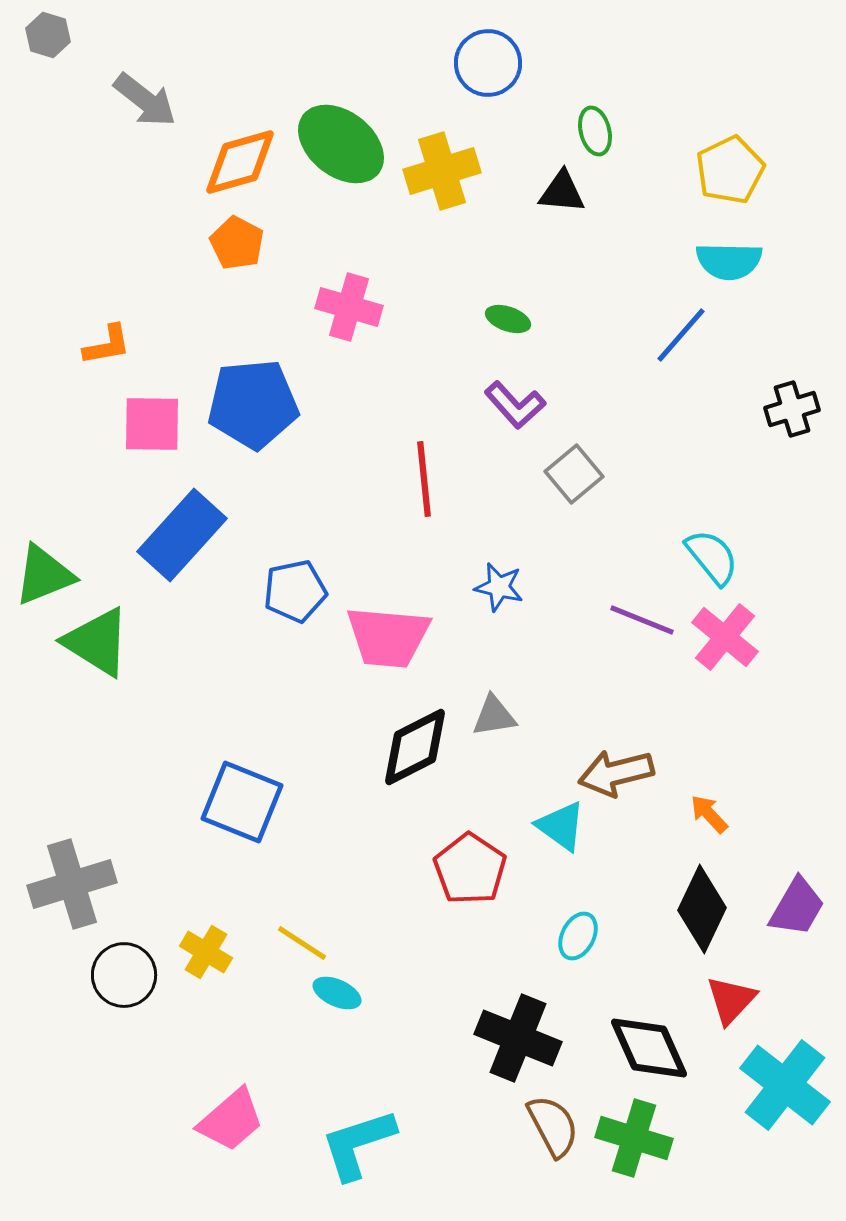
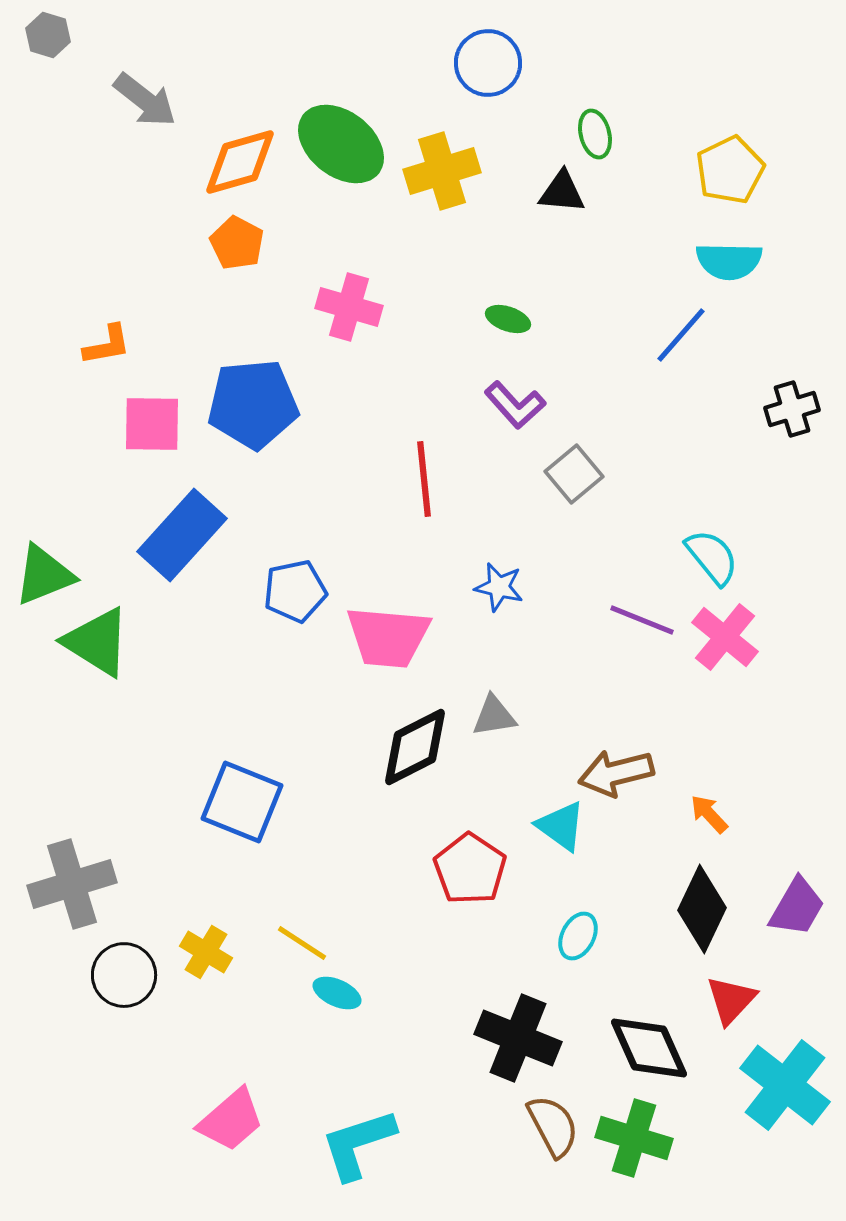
green ellipse at (595, 131): moved 3 px down
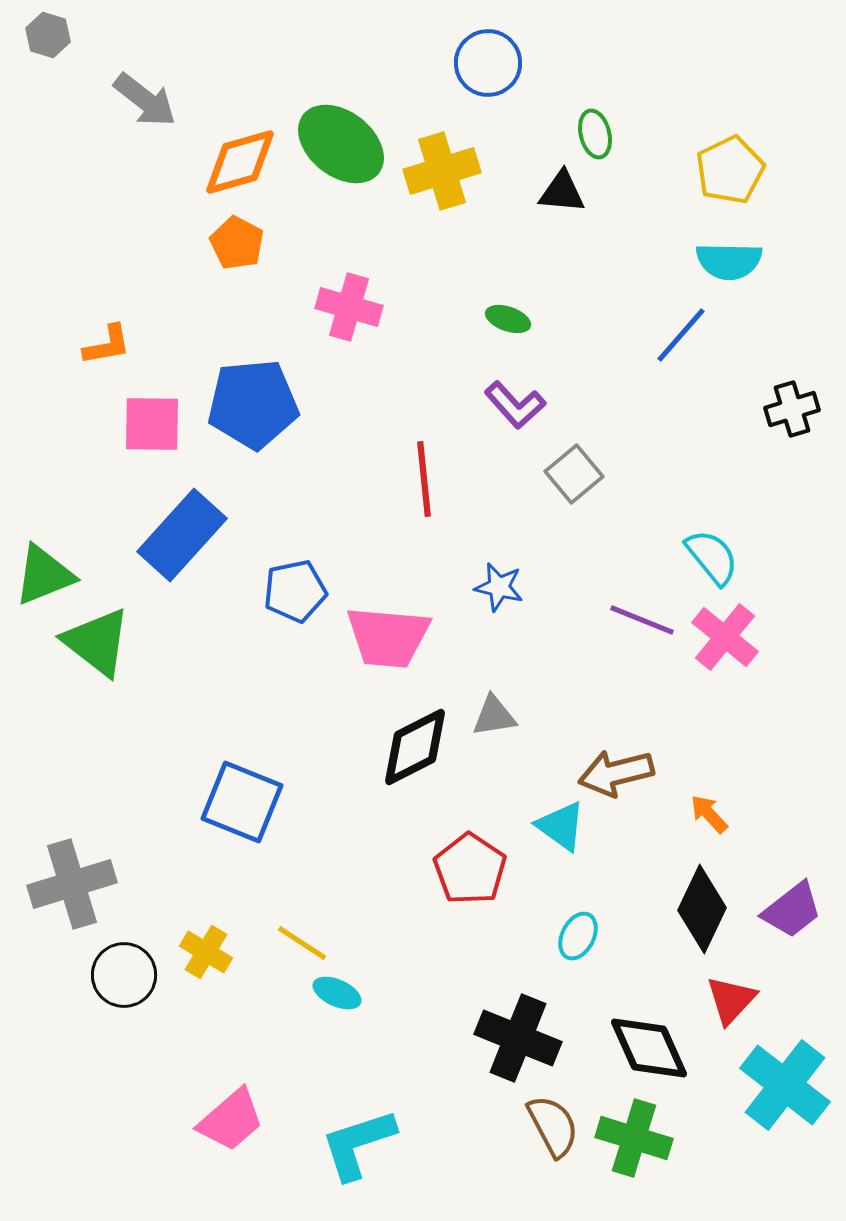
green triangle at (97, 642): rotated 6 degrees clockwise
purple trapezoid at (797, 907): moved 5 px left, 3 px down; rotated 22 degrees clockwise
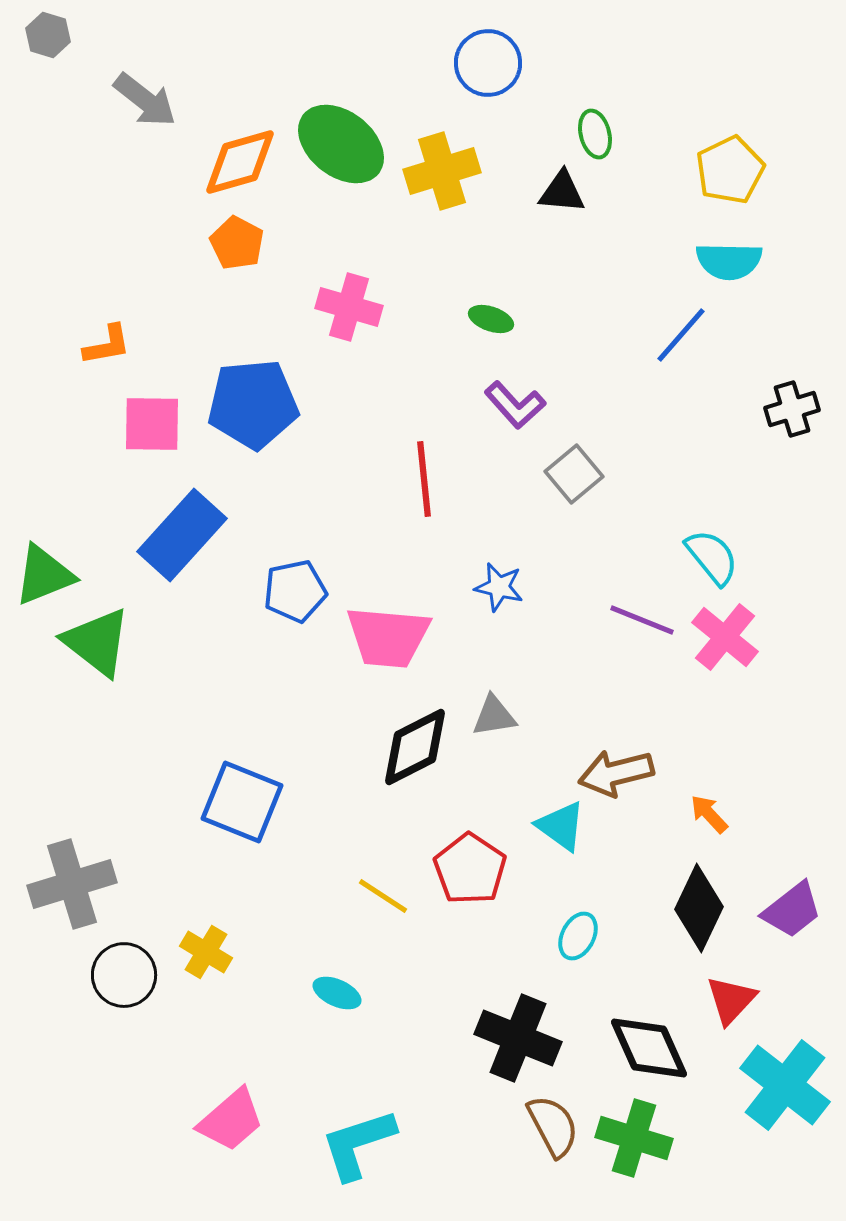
green ellipse at (508, 319): moved 17 px left
black diamond at (702, 909): moved 3 px left, 1 px up
yellow line at (302, 943): moved 81 px right, 47 px up
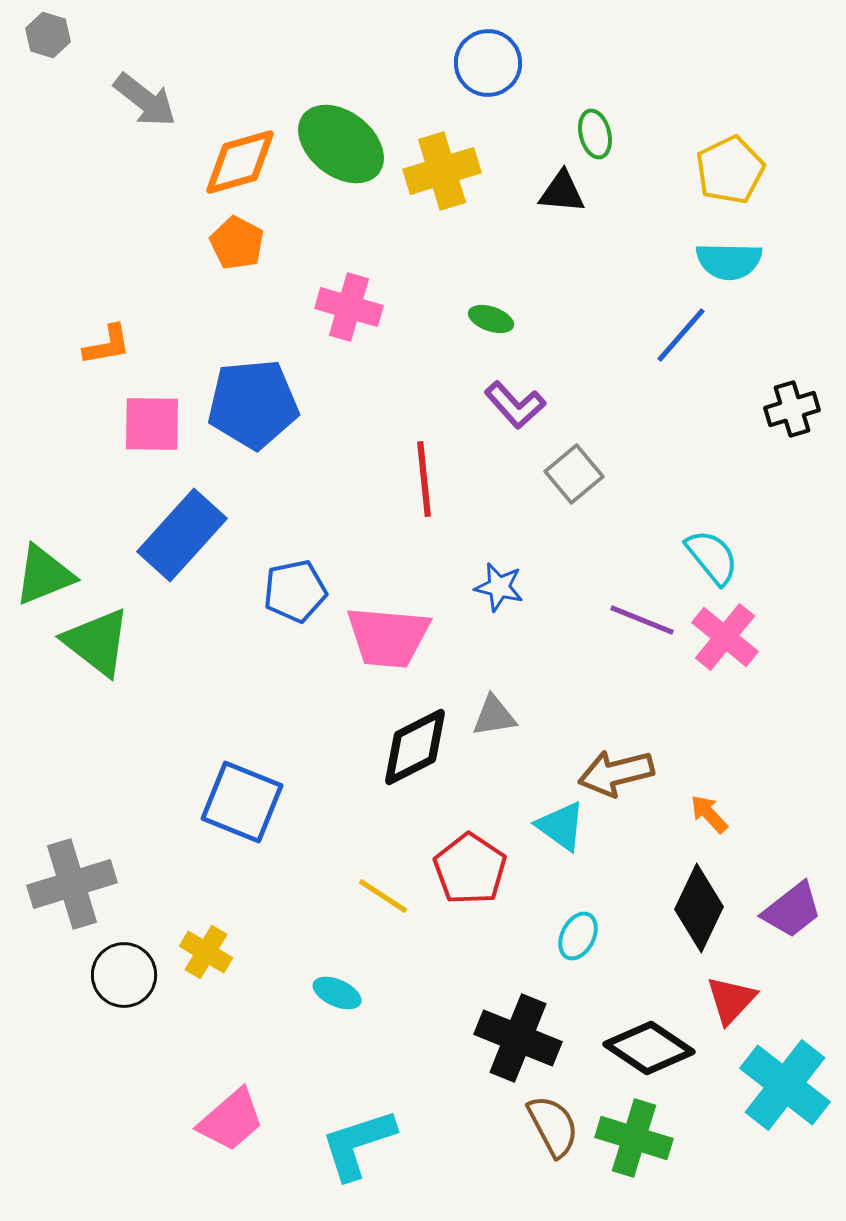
black diamond at (649, 1048): rotated 32 degrees counterclockwise
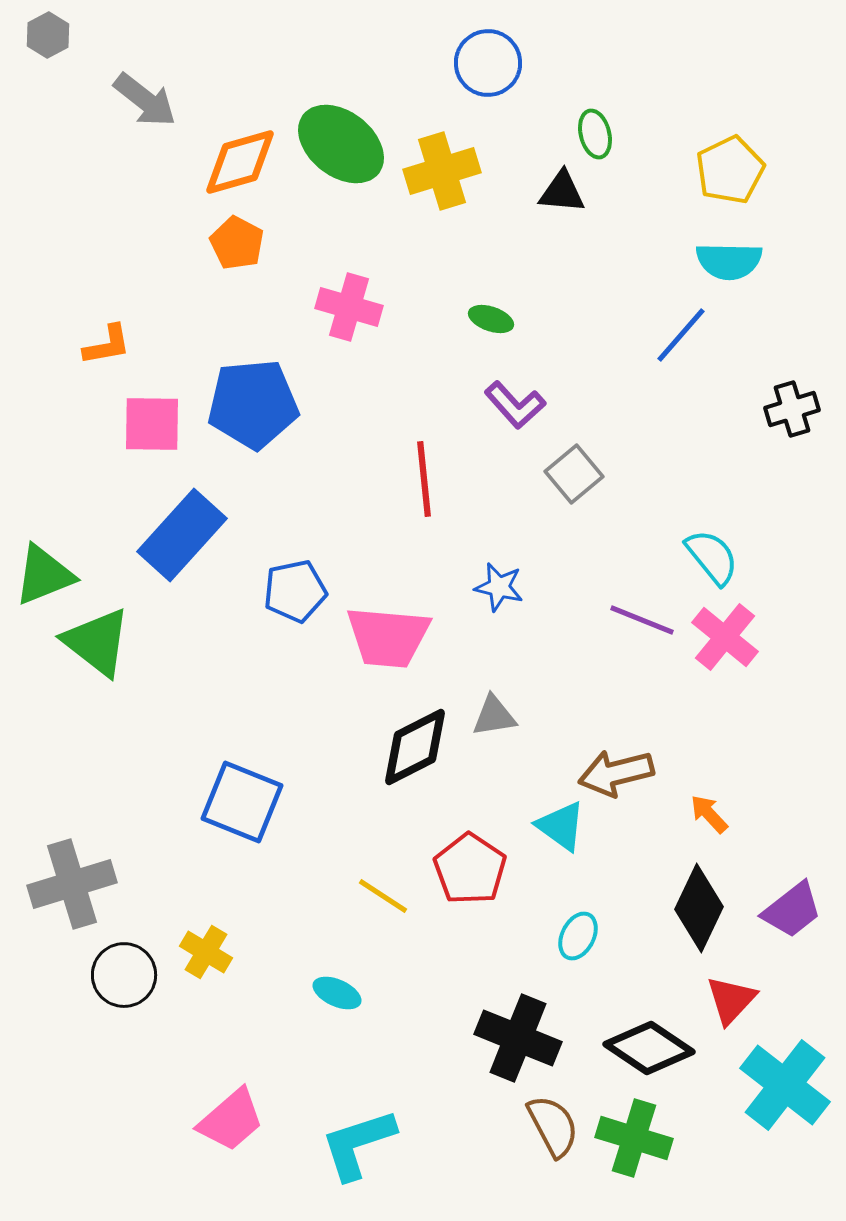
gray hexagon at (48, 35): rotated 15 degrees clockwise
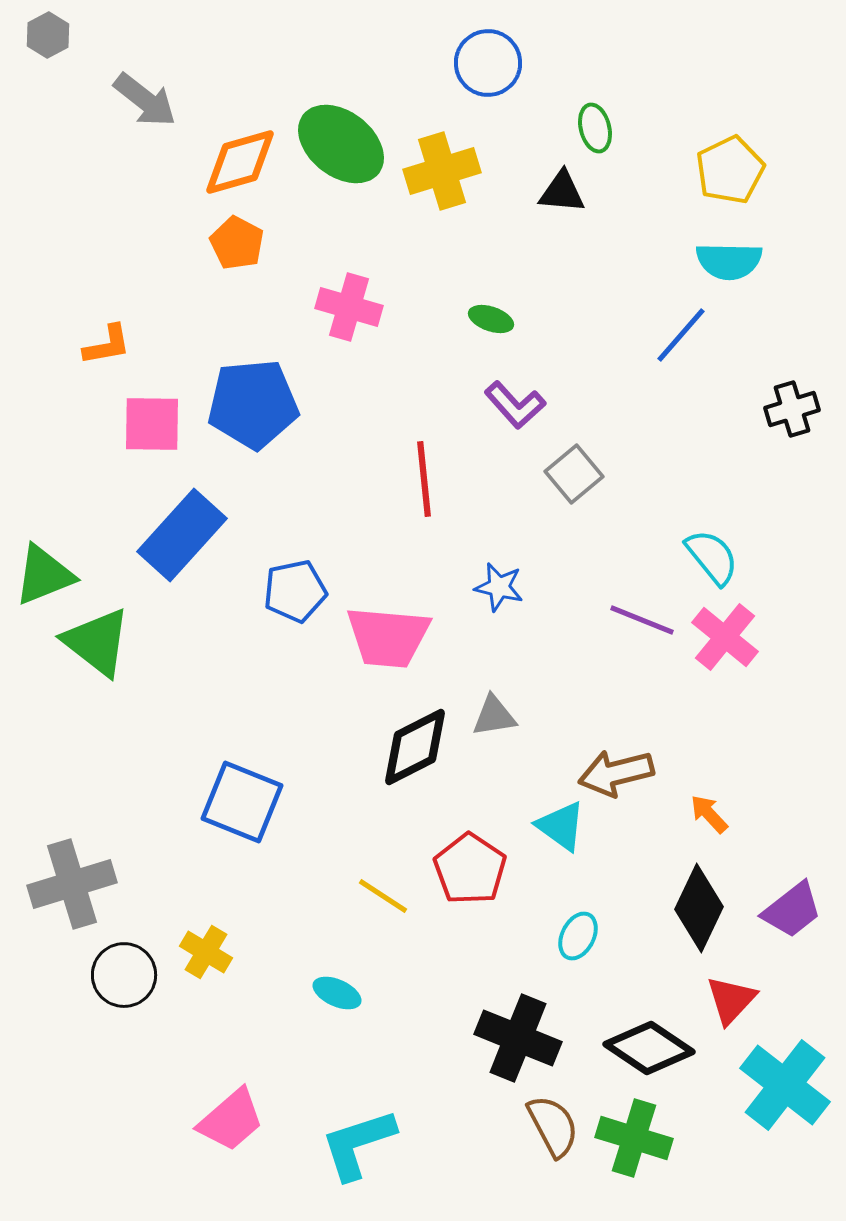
green ellipse at (595, 134): moved 6 px up
